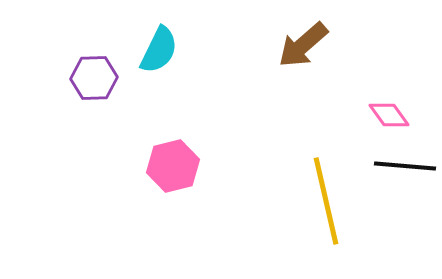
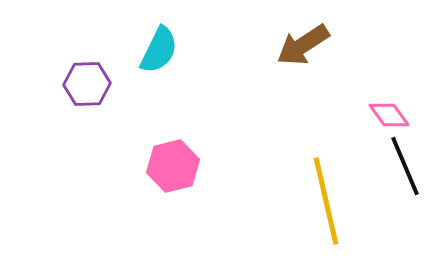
brown arrow: rotated 8 degrees clockwise
purple hexagon: moved 7 px left, 6 px down
black line: rotated 62 degrees clockwise
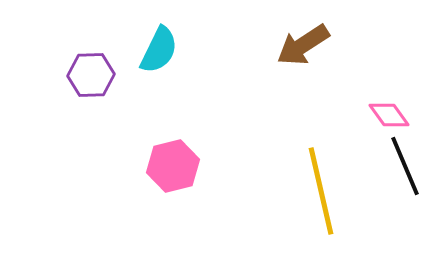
purple hexagon: moved 4 px right, 9 px up
yellow line: moved 5 px left, 10 px up
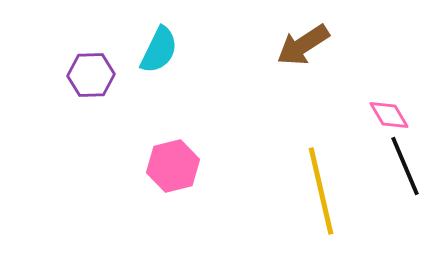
pink diamond: rotated 6 degrees clockwise
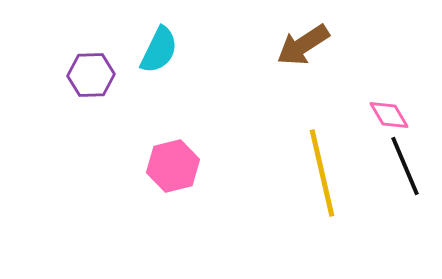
yellow line: moved 1 px right, 18 px up
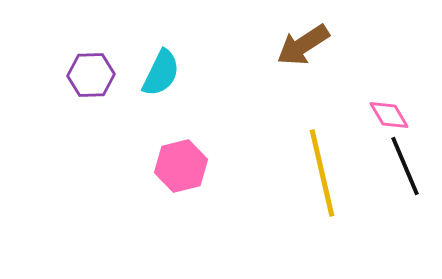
cyan semicircle: moved 2 px right, 23 px down
pink hexagon: moved 8 px right
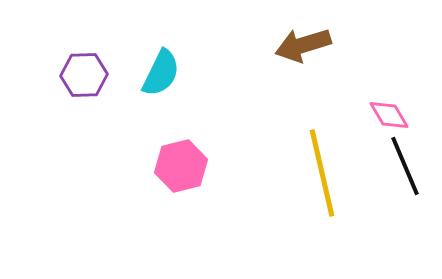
brown arrow: rotated 16 degrees clockwise
purple hexagon: moved 7 px left
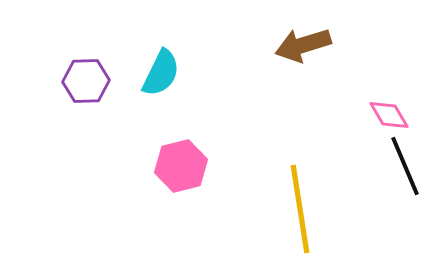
purple hexagon: moved 2 px right, 6 px down
yellow line: moved 22 px left, 36 px down; rotated 4 degrees clockwise
